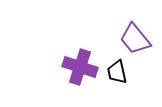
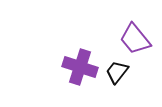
black trapezoid: rotated 50 degrees clockwise
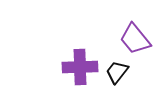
purple cross: rotated 20 degrees counterclockwise
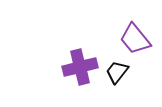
purple cross: rotated 12 degrees counterclockwise
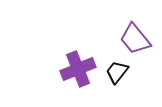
purple cross: moved 2 px left, 2 px down; rotated 8 degrees counterclockwise
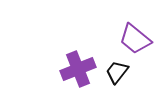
purple trapezoid: rotated 12 degrees counterclockwise
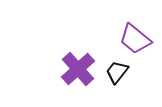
purple cross: rotated 20 degrees counterclockwise
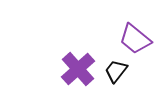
black trapezoid: moved 1 px left, 1 px up
